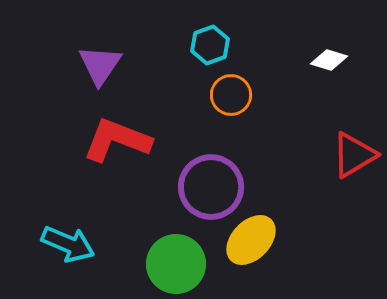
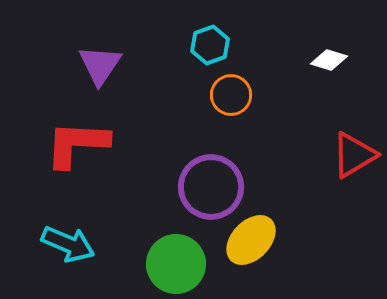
red L-shape: moved 40 px left, 4 px down; rotated 18 degrees counterclockwise
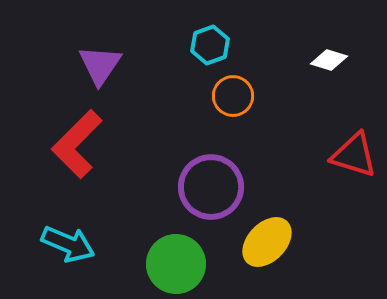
orange circle: moved 2 px right, 1 px down
red L-shape: rotated 48 degrees counterclockwise
red triangle: rotated 48 degrees clockwise
yellow ellipse: moved 16 px right, 2 px down
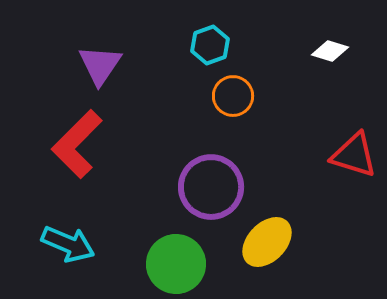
white diamond: moved 1 px right, 9 px up
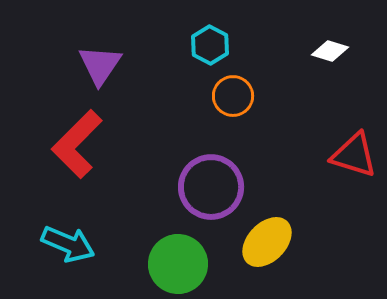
cyan hexagon: rotated 12 degrees counterclockwise
green circle: moved 2 px right
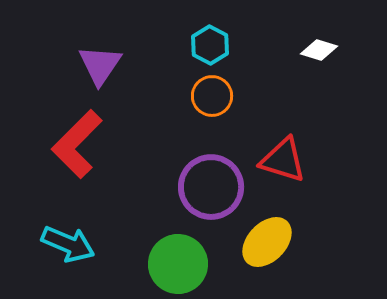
white diamond: moved 11 px left, 1 px up
orange circle: moved 21 px left
red triangle: moved 71 px left, 5 px down
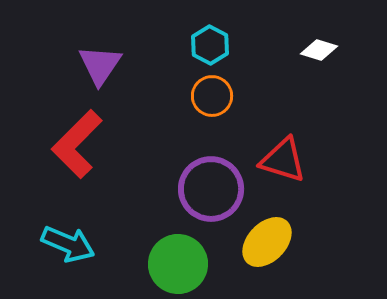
purple circle: moved 2 px down
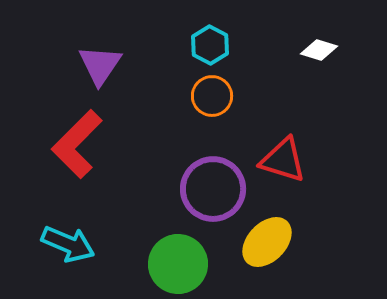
purple circle: moved 2 px right
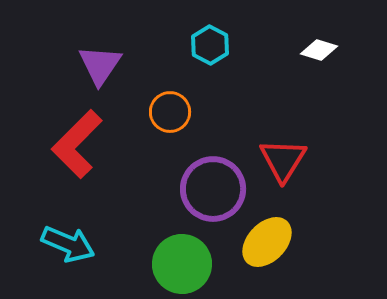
orange circle: moved 42 px left, 16 px down
red triangle: rotated 45 degrees clockwise
green circle: moved 4 px right
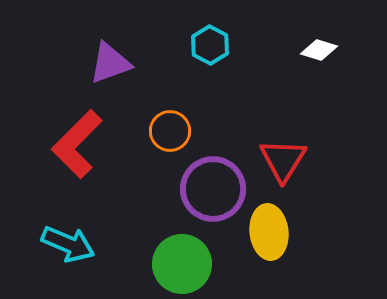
purple triangle: moved 10 px right, 2 px up; rotated 36 degrees clockwise
orange circle: moved 19 px down
yellow ellipse: moved 2 px right, 10 px up; rotated 50 degrees counterclockwise
